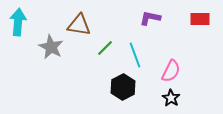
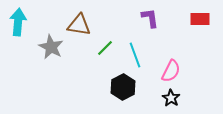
purple L-shape: rotated 70 degrees clockwise
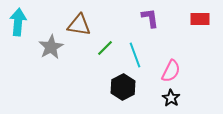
gray star: rotated 15 degrees clockwise
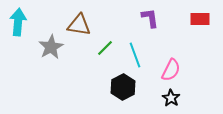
pink semicircle: moved 1 px up
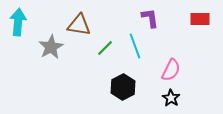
cyan line: moved 9 px up
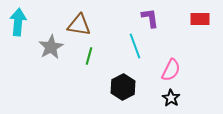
green line: moved 16 px left, 8 px down; rotated 30 degrees counterclockwise
